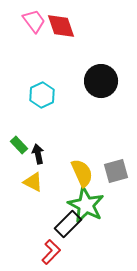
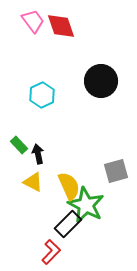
pink trapezoid: moved 1 px left
yellow semicircle: moved 13 px left, 13 px down
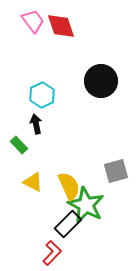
black arrow: moved 2 px left, 30 px up
red L-shape: moved 1 px right, 1 px down
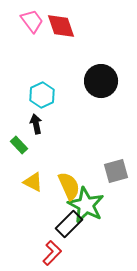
pink trapezoid: moved 1 px left
black rectangle: moved 1 px right
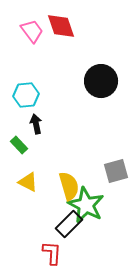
pink trapezoid: moved 10 px down
cyan hexagon: moved 16 px left; rotated 20 degrees clockwise
yellow triangle: moved 5 px left
yellow semicircle: rotated 8 degrees clockwise
red L-shape: rotated 40 degrees counterclockwise
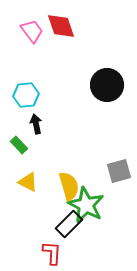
black circle: moved 6 px right, 4 px down
gray square: moved 3 px right
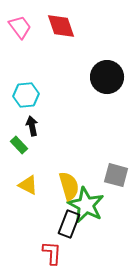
pink trapezoid: moved 12 px left, 4 px up
black circle: moved 8 px up
black arrow: moved 4 px left, 2 px down
gray square: moved 3 px left, 4 px down; rotated 30 degrees clockwise
yellow triangle: moved 3 px down
black rectangle: rotated 24 degrees counterclockwise
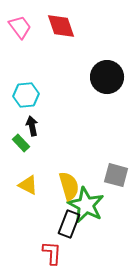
green rectangle: moved 2 px right, 2 px up
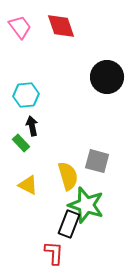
gray square: moved 19 px left, 14 px up
yellow semicircle: moved 1 px left, 10 px up
green star: rotated 9 degrees counterclockwise
red L-shape: moved 2 px right
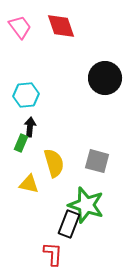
black circle: moved 2 px left, 1 px down
black arrow: moved 2 px left, 1 px down; rotated 18 degrees clockwise
green rectangle: rotated 66 degrees clockwise
yellow semicircle: moved 14 px left, 13 px up
yellow triangle: moved 1 px right, 1 px up; rotated 15 degrees counterclockwise
red L-shape: moved 1 px left, 1 px down
